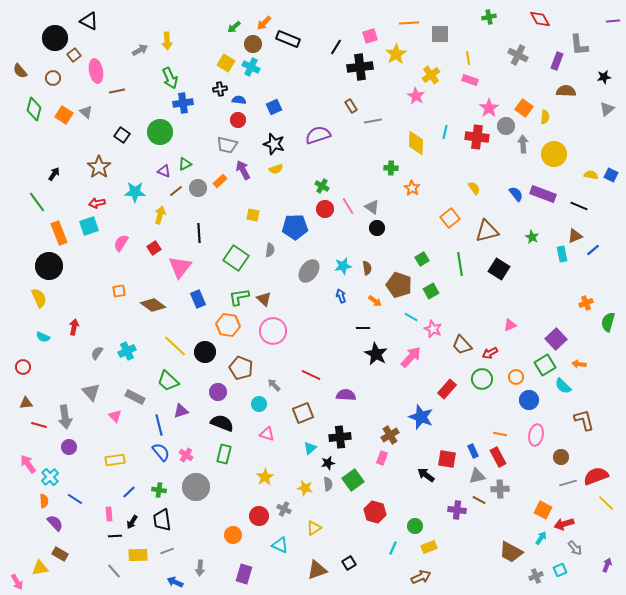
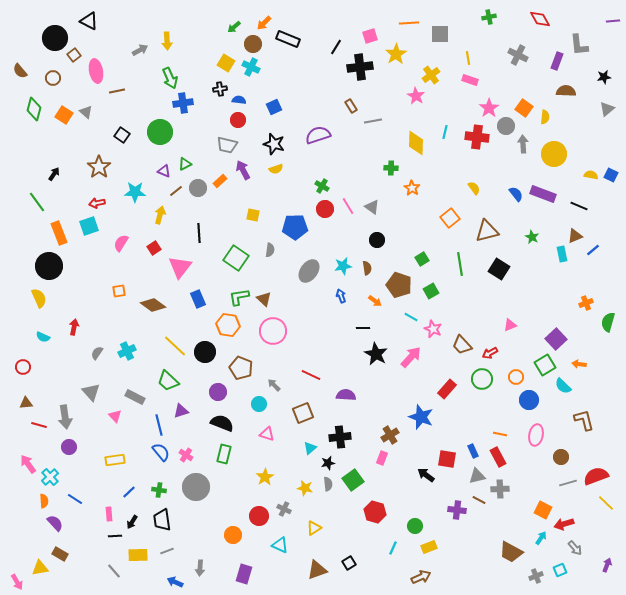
black circle at (377, 228): moved 12 px down
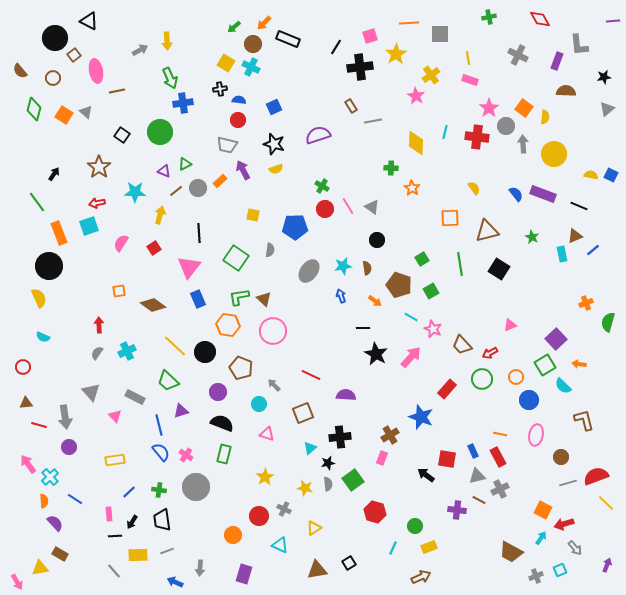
orange square at (450, 218): rotated 36 degrees clockwise
pink triangle at (180, 267): moved 9 px right
red arrow at (74, 327): moved 25 px right, 2 px up; rotated 14 degrees counterclockwise
gray cross at (500, 489): rotated 24 degrees counterclockwise
brown triangle at (317, 570): rotated 10 degrees clockwise
